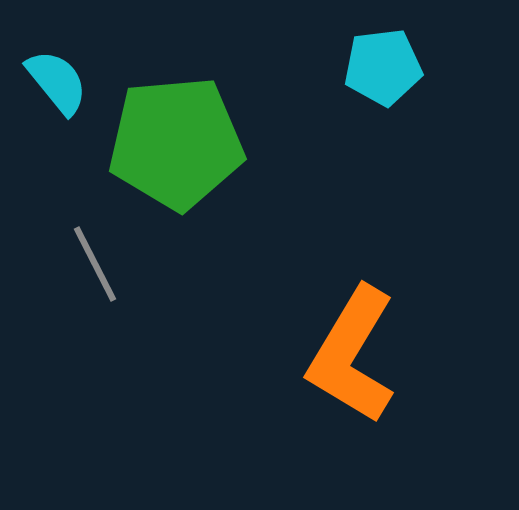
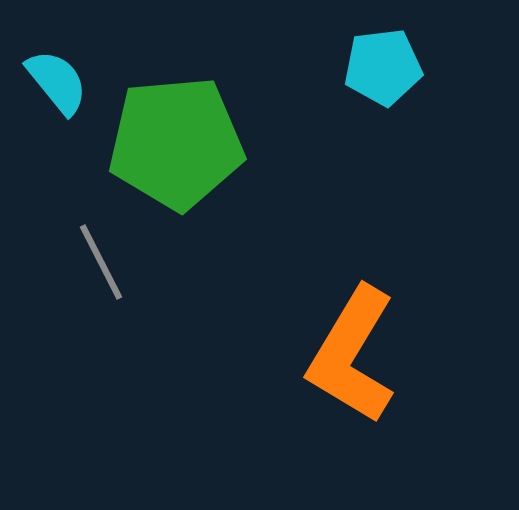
gray line: moved 6 px right, 2 px up
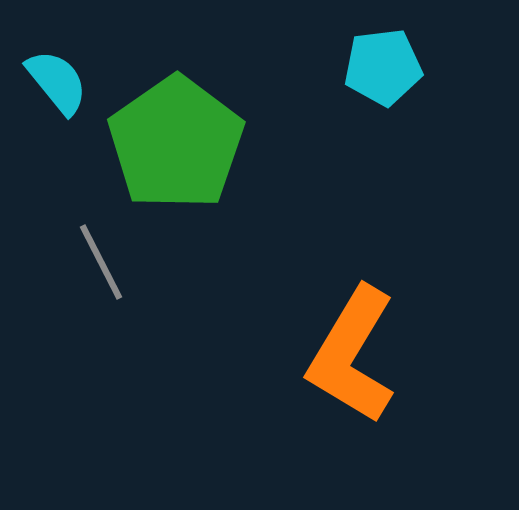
green pentagon: rotated 30 degrees counterclockwise
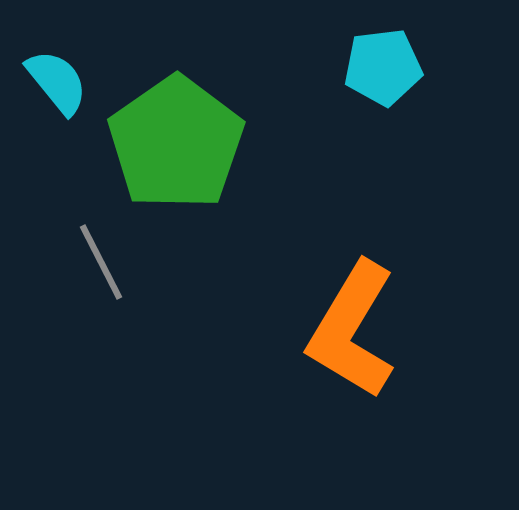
orange L-shape: moved 25 px up
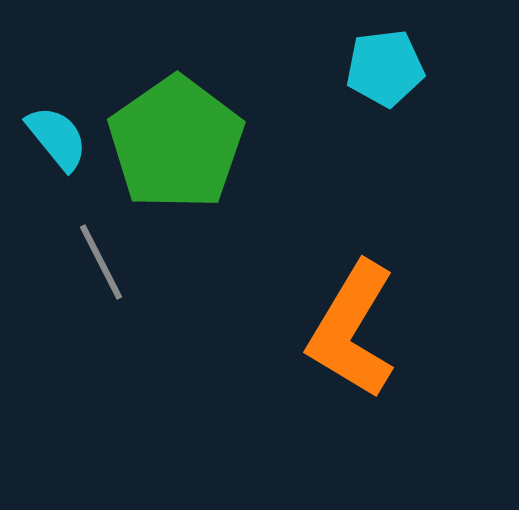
cyan pentagon: moved 2 px right, 1 px down
cyan semicircle: moved 56 px down
